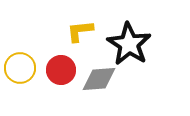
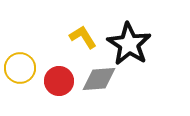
yellow L-shape: moved 3 px right, 6 px down; rotated 64 degrees clockwise
red circle: moved 2 px left, 11 px down
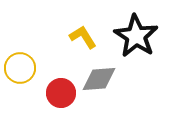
black star: moved 7 px right, 8 px up
red circle: moved 2 px right, 12 px down
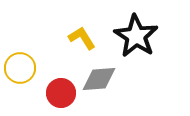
yellow L-shape: moved 1 px left, 1 px down
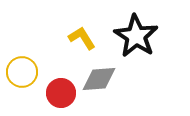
yellow circle: moved 2 px right, 4 px down
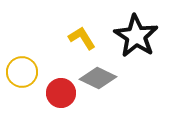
gray diamond: moved 1 px left, 1 px up; rotated 30 degrees clockwise
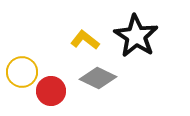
yellow L-shape: moved 3 px right, 2 px down; rotated 20 degrees counterclockwise
red circle: moved 10 px left, 2 px up
